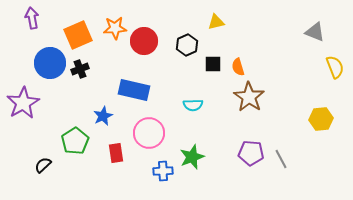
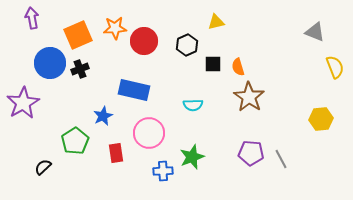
black semicircle: moved 2 px down
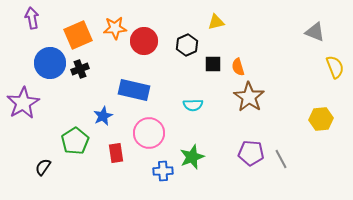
black semicircle: rotated 12 degrees counterclockwise
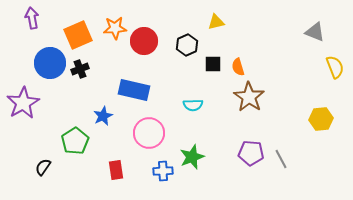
red rectangle: moved 17 px down
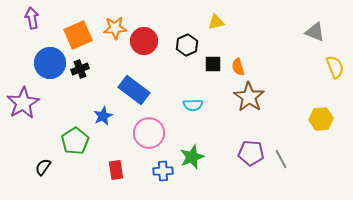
blue rectangle: rotated 24 degrees clockwise
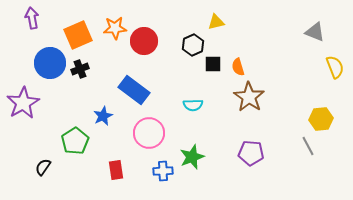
black hexagon: moved 6 px right
gray line: moved 27 px right, 13 px up
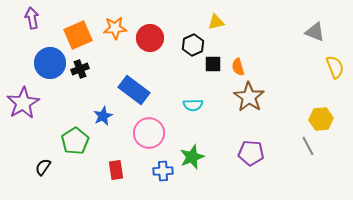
red circle: moved 6 px right, 3 px up
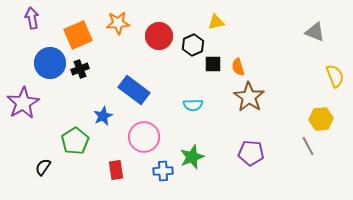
orange star: moved 3 px right, 5 px up
red circle: moved 9 px right, 2 px up
yellow semicircle: moved 9 px down
pink circle: moved 5 px left, 4 px down
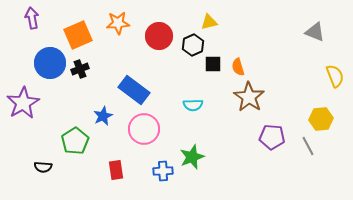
yellow triangle: moved 7 px left
pink circle: moved 8 px up
purple pentagon: moved 21 px right, 16 px up
black semicircle: rotated 120 degrees counterclockwise
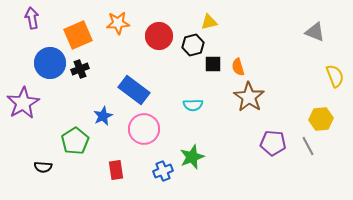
black hexagon: rotated 10 degrees clockwise
purple pentagon: moved 1 px right, 6 px down
blue cross: rotated 18 degrees counterclockwise
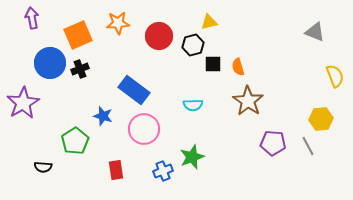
brown star: moved 1 px left, 4 px down
blue star: rotated 30 degrees counterclockwise
